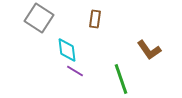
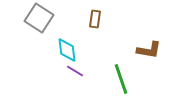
brown L-shape: rotated 45 degrees counterclockwise
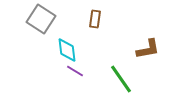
gray square: moved 2 px right, 1 px down
brown L-shape: moved 1 px left, 1 px up; rotated 20 degrees counterclockwise
green line: rotated 16 degrees counterclockwise
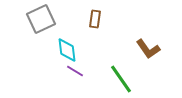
gray square: rotated 32 degrees clockwise
brown L-shape: rotated 65 degrees clockwise
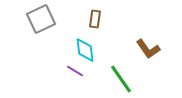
cyan diamond: moved 18 px right
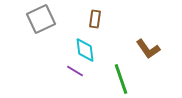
green line: rotated 16 degrees clockwise
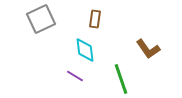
purple line: moved 5 px down
